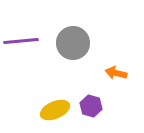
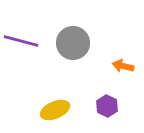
purple line: rotated 20 degrees clockwise
orange arrow: moved 7 px right, 7 px up
purple hexagon: moved 16 px right; rotated 10 degrees clockwise
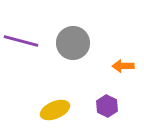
orange arrow: rotated 15 degrees counterclockwise
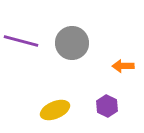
gray circle: moved 1 px left
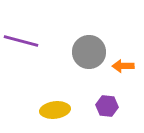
gray circle: moved 17 px right, 9 px down
purple hexagon: rotated 20 degrees counterclockwise
yellow ellipse: rotated 16 degrees clockwise
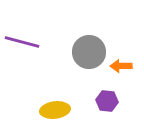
purple line: moved 1 px right, 1 px down
orange arrow: moved 2 px left
purple hexagon: moved 5 px up
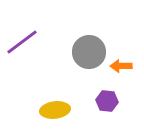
purple line: rotated 52 degrees counterclockwise
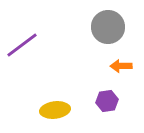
purple line: moved 3 px down
gray circle: moved 19 px right, 25 px up
purple hexagon: rotated 15 degrees counterclockwise
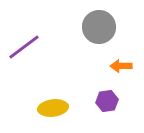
gray circle: moved 9 px left
purple line: moved 2 px right, 2 px down
yellow ellipse: moved 2 px left, 2 px up
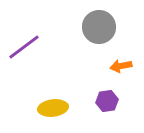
orange arrow: rotated 10 degrees counterclockwise
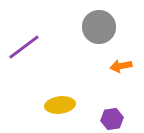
purple hexagon: moved 5 px right, 18 px down
yellow ellipse: moved 7 px right, 3 px up
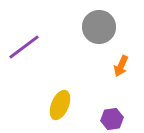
orange arrow: rotated 55 degrees counterclockwise
yellow ellipse: rotated 60 degrees counterclockwise
